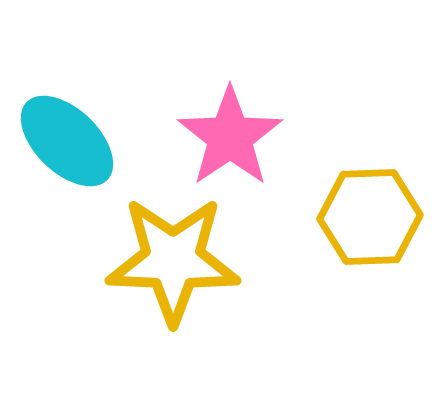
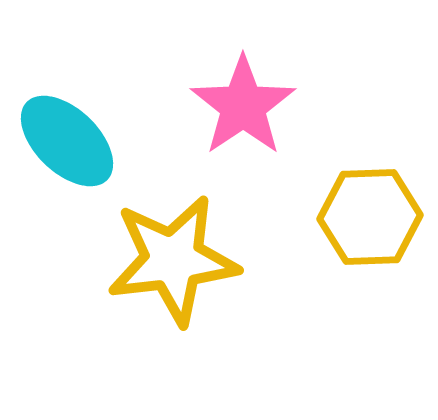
pink star: moved 13 px right, 31 px up
yellow star: rotated 9 degrees counterclockwise
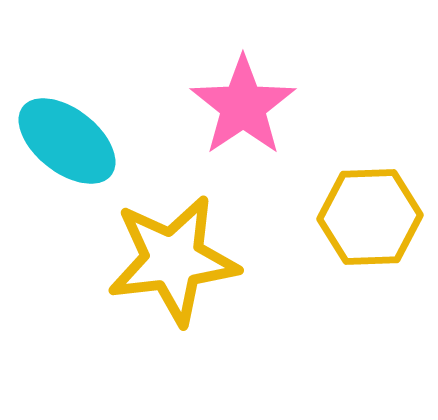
cyan ellipse: rotated 6 degrees counterclockwise
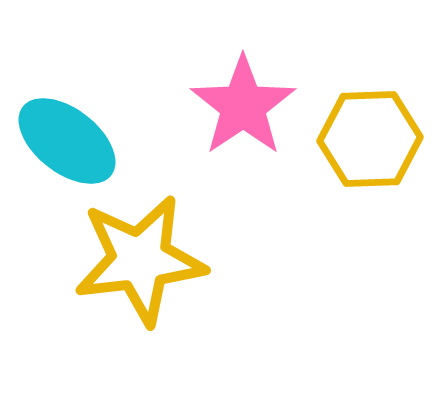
yellow hexagon: moved 78 px up
yellow star: moved 33 px left
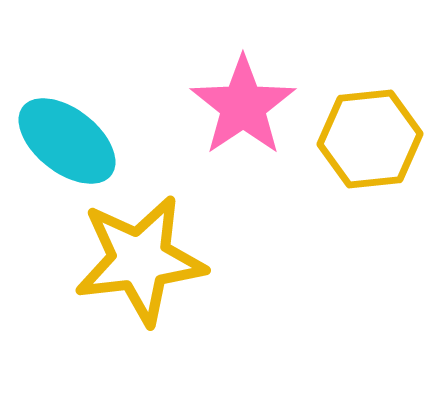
yellow hexagon: rotated 4 degrees counterclockwise
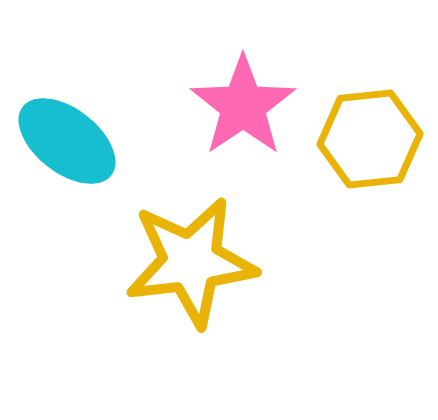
yellow star: moved 51 px right, 2 px down
